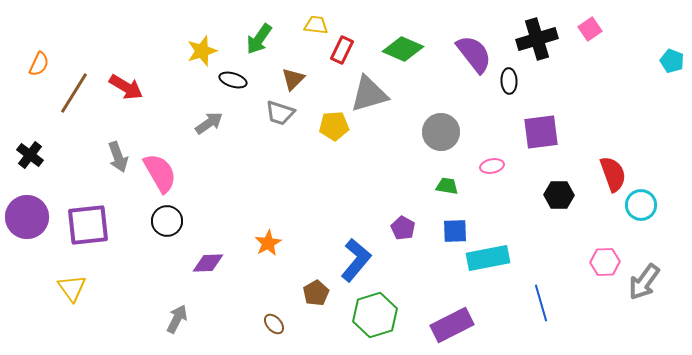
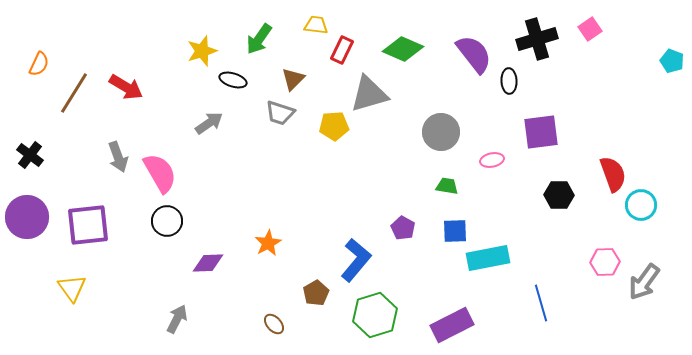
pink ellipse at (492, 166): moved 6 px up
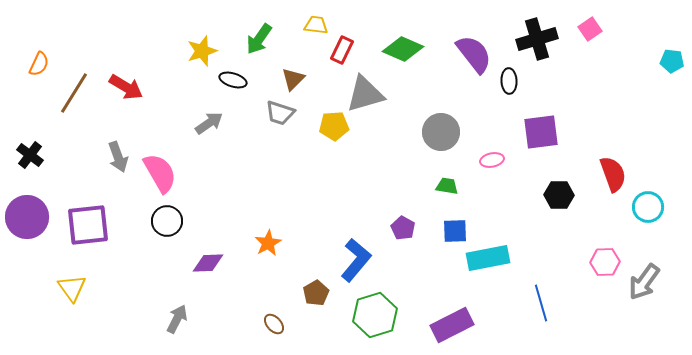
cyan pentagon at (672, 61): rotated 15 degrees counterclockwise
gray triangle at (369, 94): moved 4 px left
cyan circle at (641, 205): moved 7 px right, 2 px down
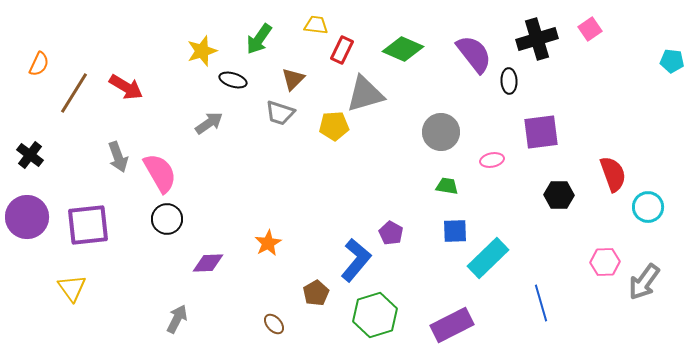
black circle at (167, 221): moved 2 px up
purple pentagon at (403, 228): moved 12 px left, 5 px down
cyan rectangle at (488, 258): rotated 33 degrees counterclockwise
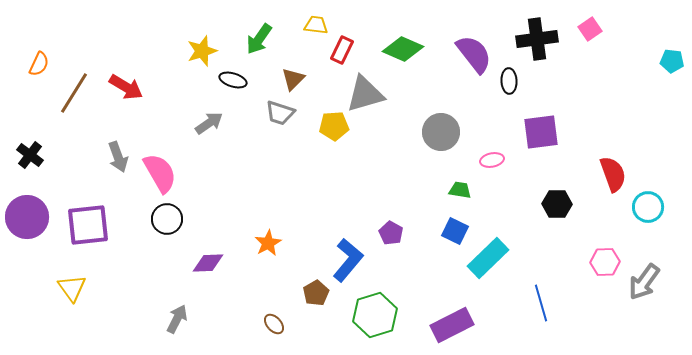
black cross at (537, 39): rotated 9 degrees clockwise
green trapezoid at (447, 186): moved 13 px right, 4 px down
black hexagon at (559, 195): moved 2 px left, 9 px down
blue square at (455, 231): rotated 28 degrees clockwise
blue L-shape at (356, 260): moved 8 px left
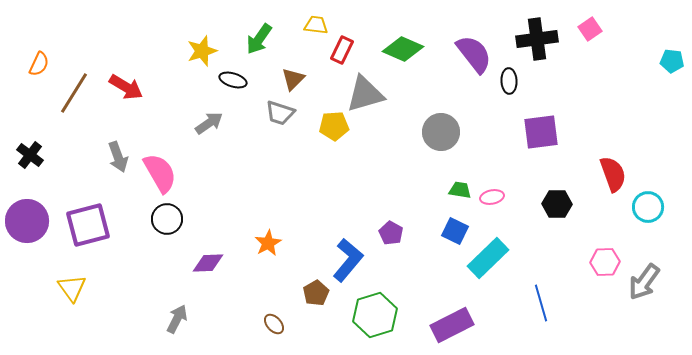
pink ellipse at (492, 160): moved 37 px down
purple circle at (27, 217): moved 4 px down
purple square at (88, 225): rotated 9 degrees counterclockwise
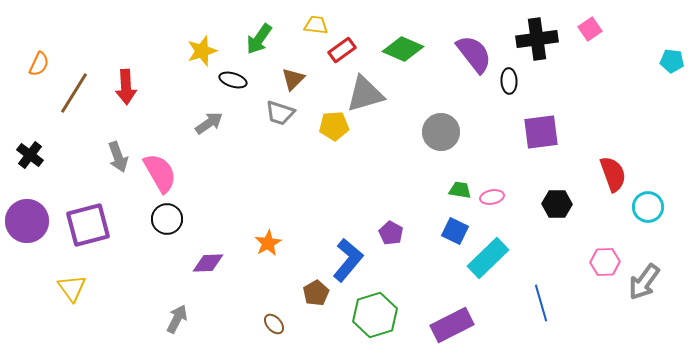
red rectangle at (342, 50): rotated 28 degrees clockwise
red arrow at (126, 87): rotated 56 degrees clockwise
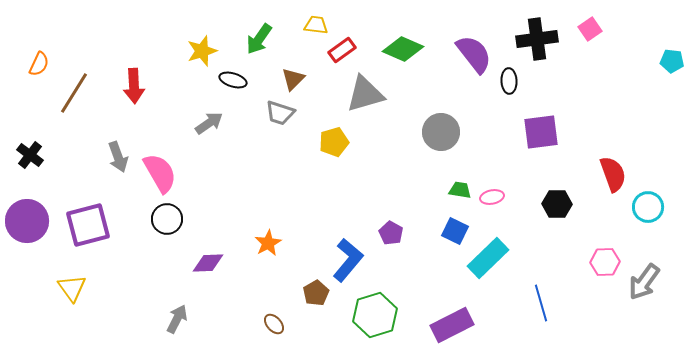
red arrow at (126, 87): moved 8 px right, 1 px up
yellow pentagon at (334, 126): moved 16 px down; rotated 12 degrees counterclockwise
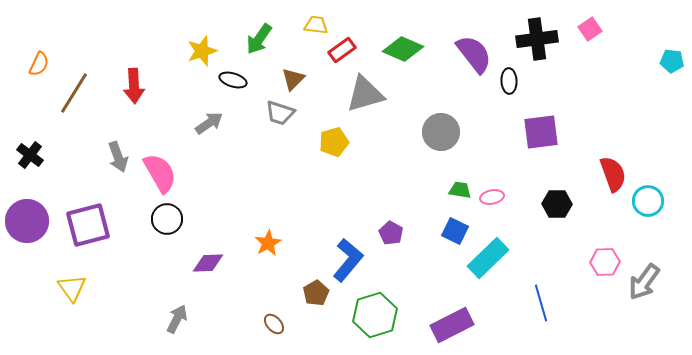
cyan circle at (648, 207): moved 6 px up
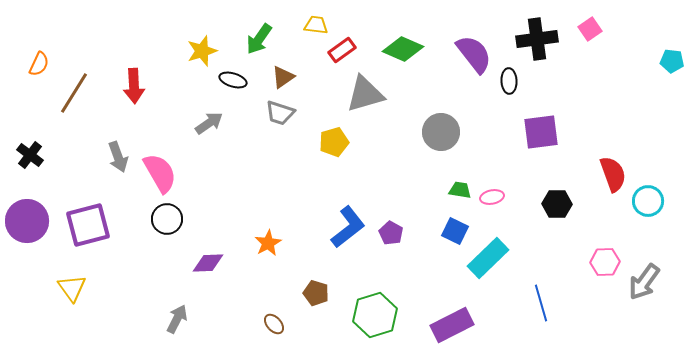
brown triangle at (293, 79): moved 10 px left, 2 px up; rotated 10 degrees clockwise
blue L-shape at (348, 260): moved 33 px up; rotated 12 degrees clockwise
brown pentagon at (316, 293): rotated 25 degrees counterclockwise
